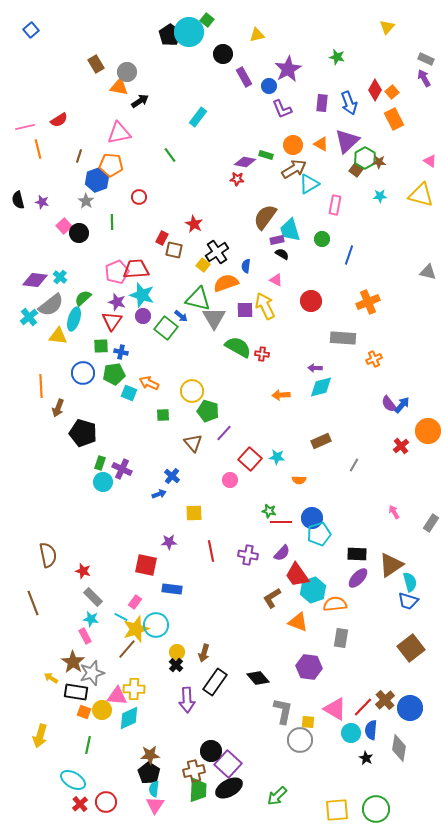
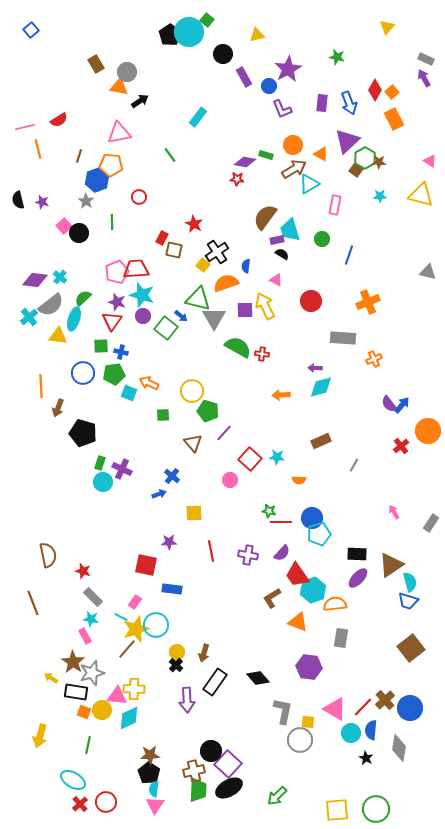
orange triangle at (321, 144): moved 10 px down
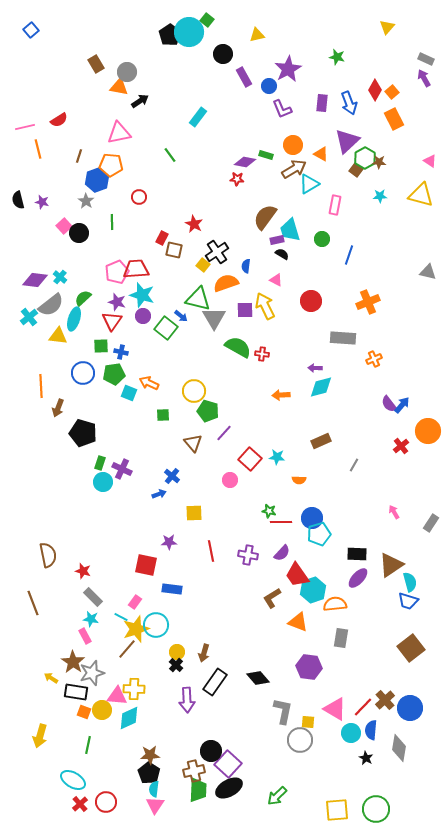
yellow circle at (192, 391): moved 2 px right
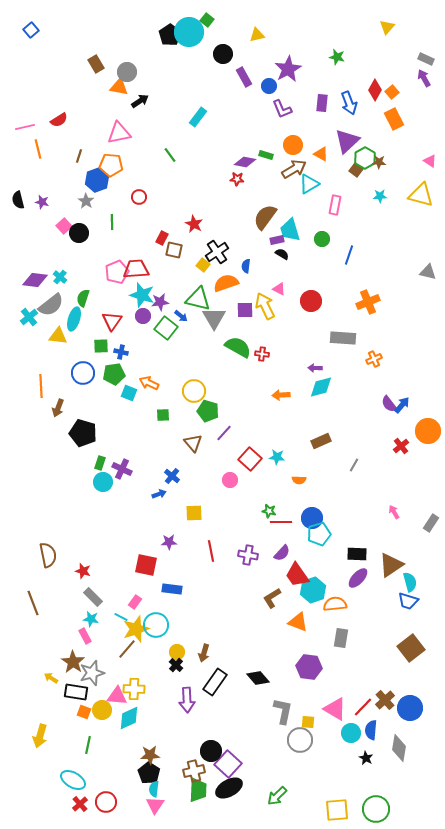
pink triangle at (276, 280): moved 3 px right, 9 px down
green semicircle at (83, 298): rotated 30 degrees counterclockwise
purple star at (117, 302): moved 43 px right; rotated 24 degrees counterclockwise
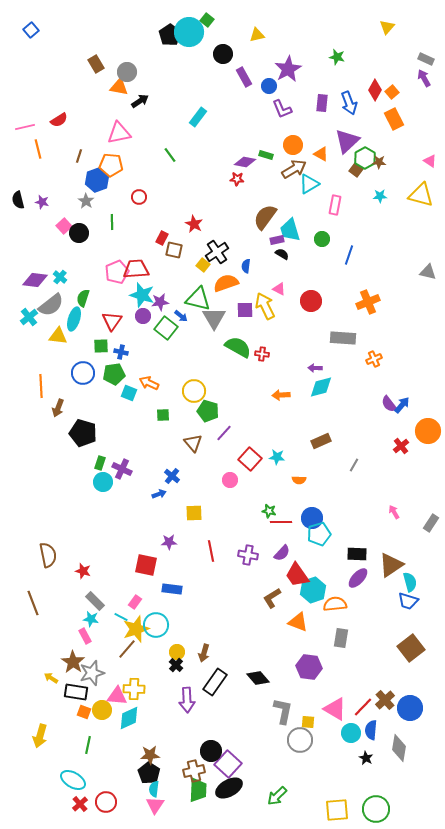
gray rectangle at (93, 597): moved 2 px right, 4 px down
